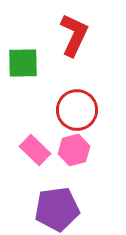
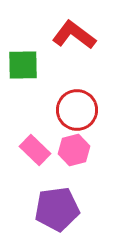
red L-shape: rotated 78 degrees counterclockwise
green square: moved 2 px down
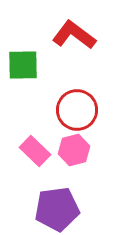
pink rectangle: moved 1 px down
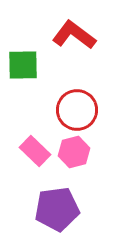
pink hexagon: moved 2 px down
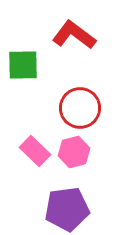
red circle: moved 3 px right, 2 px up
purple pentagon: moved 10 px right
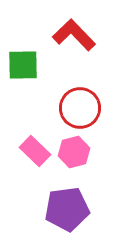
red L-shape: rotated 9 degrees clockwise
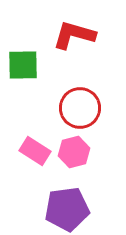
red L-shape: rotated 30 degrees counterclockwise
pink rectangle: rotated 12 degrees counterclockwise
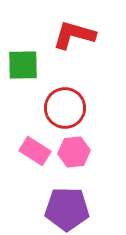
red circle: moved 15 px left
pink hexagon: rotated 8 degrees clockwise
purple pentagon: rotated 9 degrees clockwise
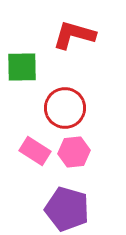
green square: moved 1 px left, 2 px down
purple pentagon: rotated 15 degrees clockwise
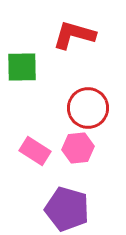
red circle: moved 23 px right
pink hexagon: moved 4 px right, 4 px up
